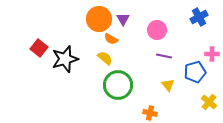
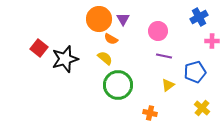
pink circle: moved 1 px right, 1 px down
pink cross: moved 13 px up
yellow triangle: rotated 32 degrees clockwise
yellow cross: moved 7 px left, 6 px down
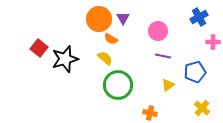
purple triangle: moved 1 px up
pink cross: moved 1 px right, 1 px down
purple line: moved 1 px left
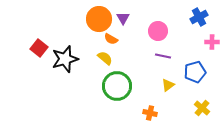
pink cross: moved 1 px left
green circle: moved 1 px left, 1 px down
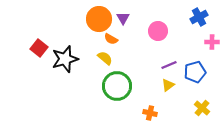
purple line: moved 6 px right, 9 px down; rotated 35 degrees counterclockwise
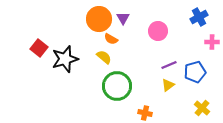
yellow semicircle: moved 1 px left, 1 px up
orange cross: moved 5 px left
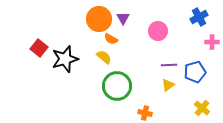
purple line: rotated 21 degrees clockwise
